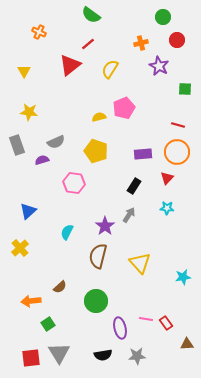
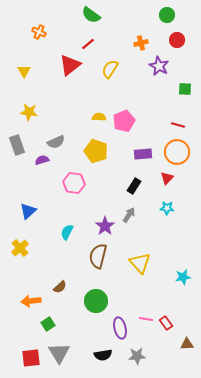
green circle at (163, 17): moved 4 px right, 2 px up
pink pentagon at (124, 108): moved 13 px down
yellow semicircle at (99, 117): rotated 16 degrees clockwise
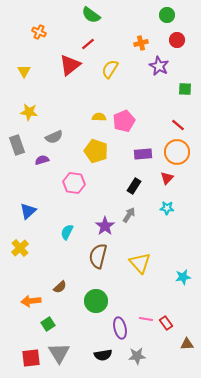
red line at (178, 125): rotated 24 degrees clockwise
gray semicircle at (56, 142): moved 2 px left, 5 px up
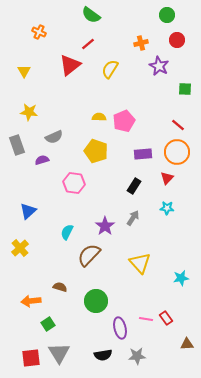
gray arrow at (129, 215): moved 4 px right, 3 px down
brown semicircle at (98, 256): moved 9 px left, 1 px up; rotated 30 degrees clockwise
cyan star at (183, 277): moved 2 px left, 1 px down
brown semicircle at (60, 287): rotated 120 degrees counterclockwise
red rectangle at (166, 323): moved 5 px up
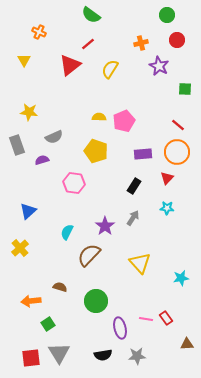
yellow triangle at (24, 71): moved 11 px up
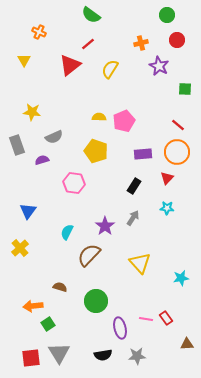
yellow star at (29, 112): moved 3 px right
blue triangle at (28, 211): rotated 12 degrees counterclockwise
orange arrow at (31, 301): moved 2 px right, 5 px down
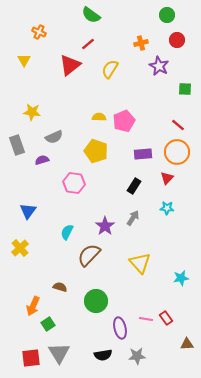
orange arrow at (33, 306): rotated 60 degrees counterclockwise
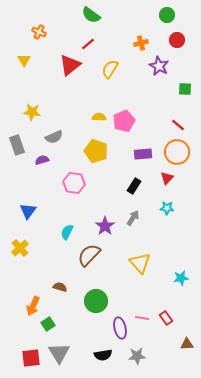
pink line at (146, 319): moved 4 px left, 1 px up
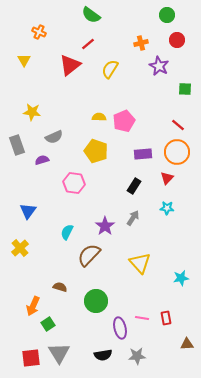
red rectangle at (166, 318): rotated 24 degrees clockwise
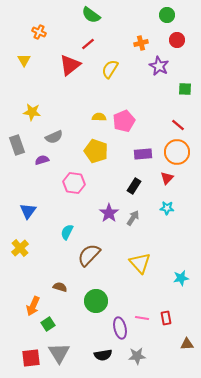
purple star at (105, 226): moved 4 px right, 13 px up
